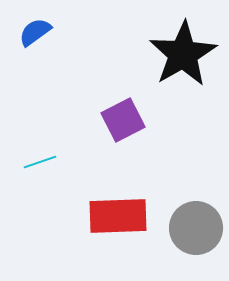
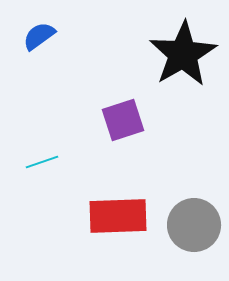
blue semicircle: moved 4 px right, 4 px down
purple square: rotated 9 degrees clockwise
cyan line: moved 2 px right
gray circle: moved 2 px left, 3 px up
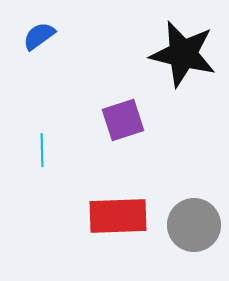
black star: rotated 28 degrees counterclockwise
cyan line: moved 12 px up; rotated 72 degrees counterclockwise
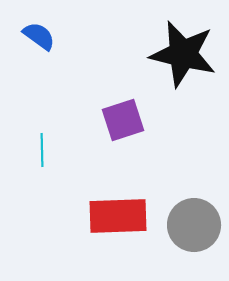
blue semicircle: rotated 72 degrees clockwise
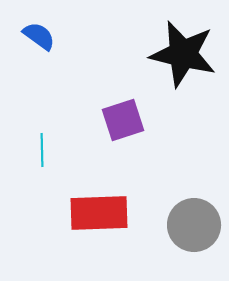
red rectangle: moved 19 px left, 3 px up
